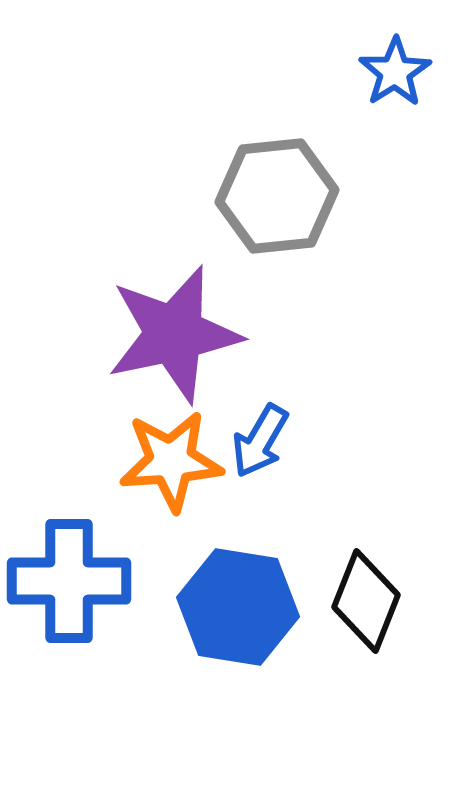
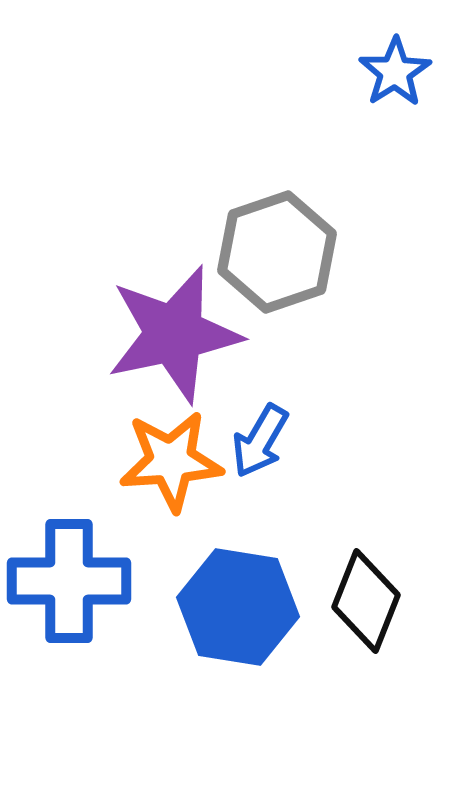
gray hexagon: moved 56 px down; rotated 13 degrees counterclockwise
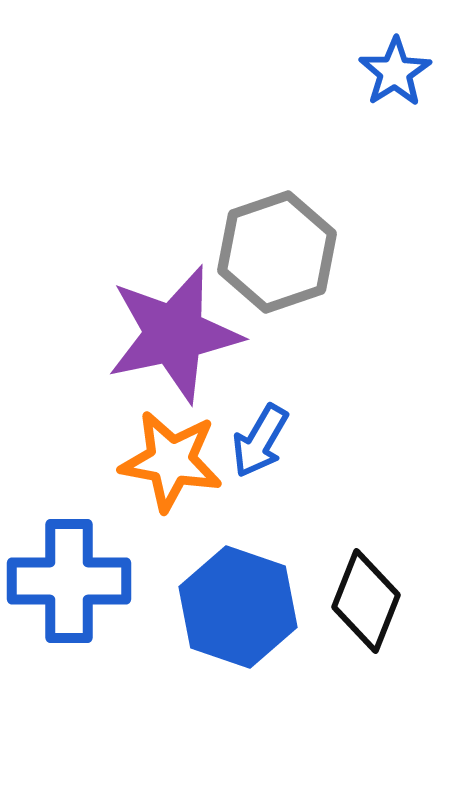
orange star: rotated 14 degrees clockwise
blue hexagon: rotated 10 degrees clockwise
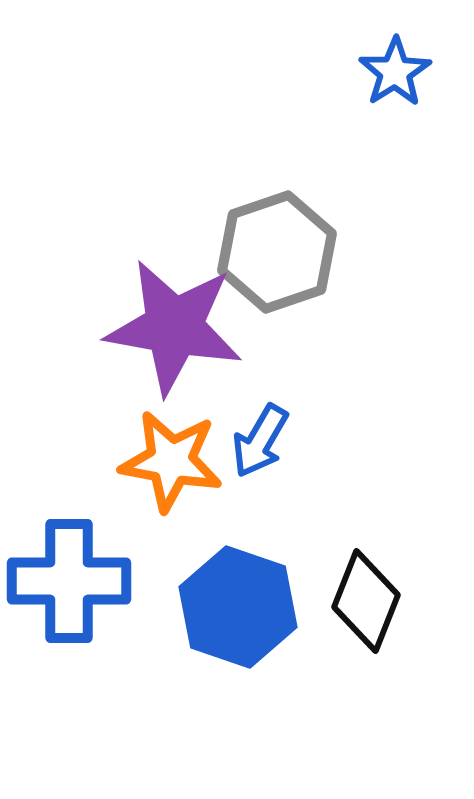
purple star: moved 7 px up; rotated 22 degrees clockwise
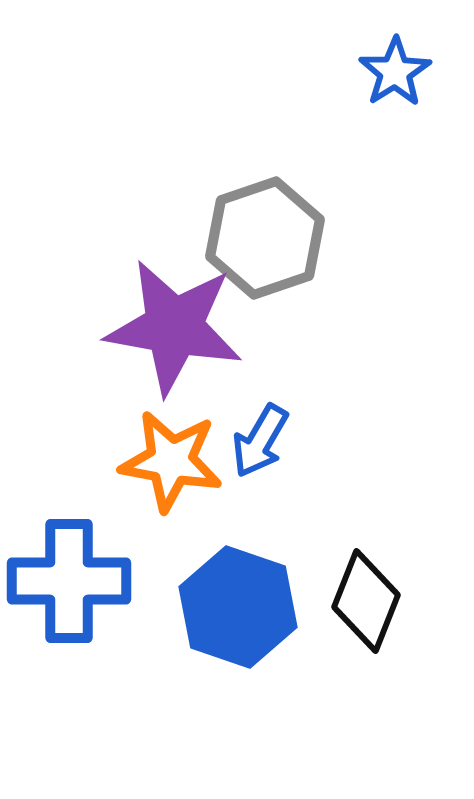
gray hexagon: moved 12 px left, 14 px up
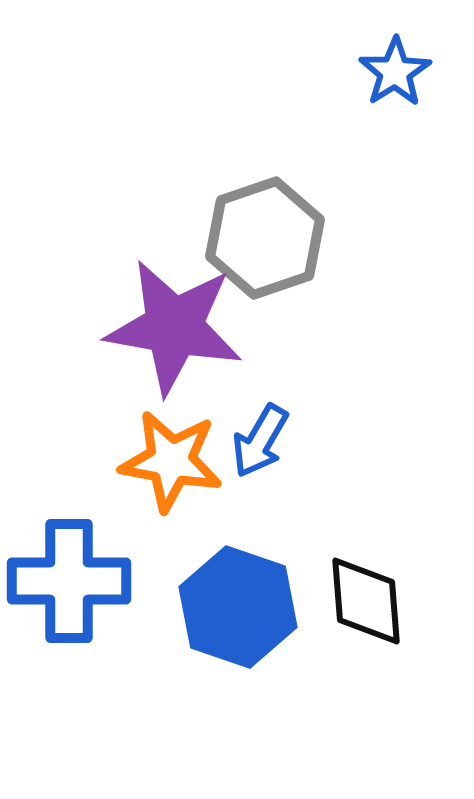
black diamond: rotated 26 degrees counterclockwise
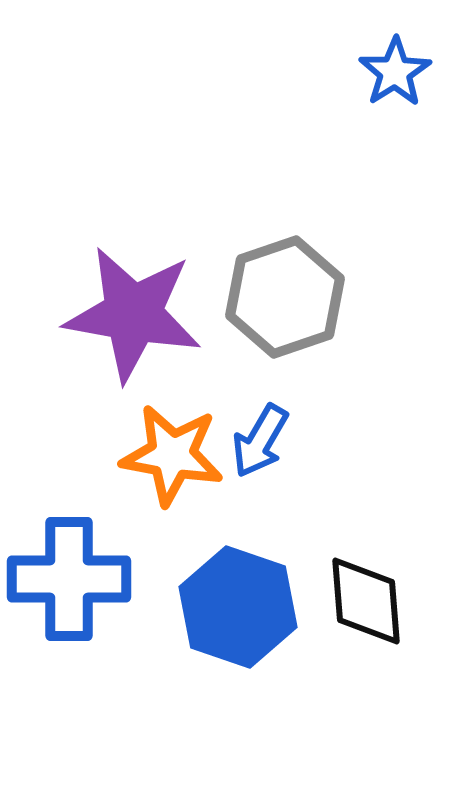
gray hexagon: moved 20 px right, 59 px down
purple star: moved 41 px left, 13 px up
orange star: moved 1 px right, 6 px up
blue cross: moved 2 px up
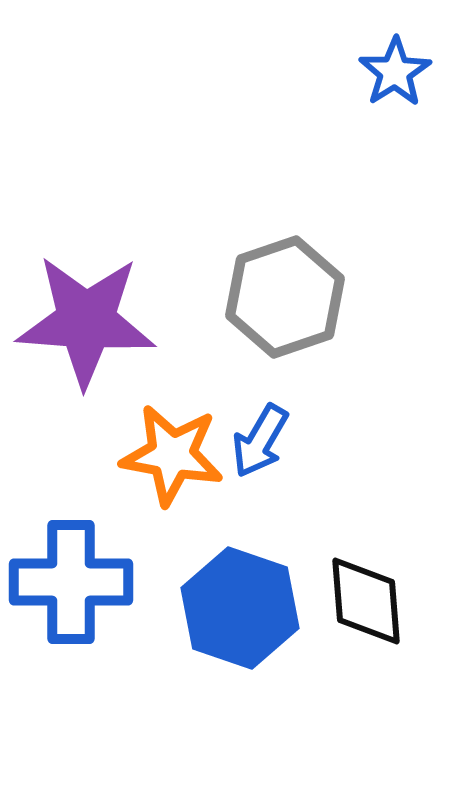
purple star: moved 47 px left, 7 px down; rotated 6 degrees counterclockwise
blue cross: moved 2 px right, 3 px down
blue hexagon: moved 2 px right, 1 px down
